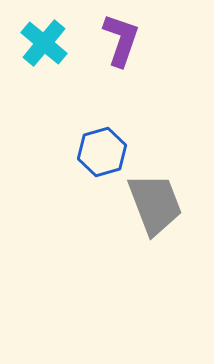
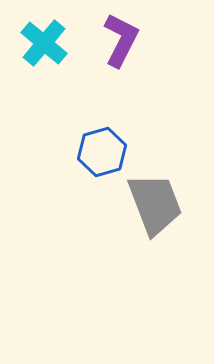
purple L-shape: rotated 8 degrees clockwise
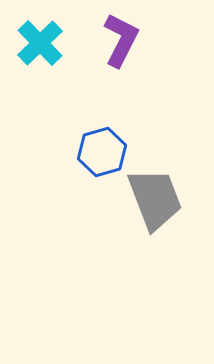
cyan cross: moved 4 px left; rotated 6 degrees clockwise
gray trapezoid: moved 5 px up
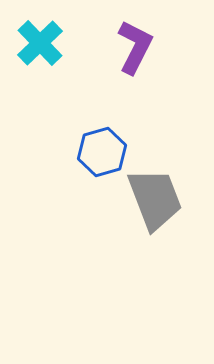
purple L-shape: moved 14 px right, 7 px down
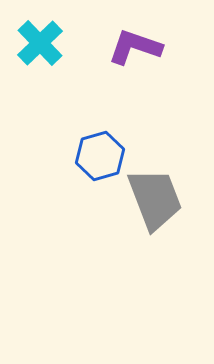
purple L-shape: rotated 98 degrees counterclockwise
blue hexagon: moved 2 px left, 4 px down
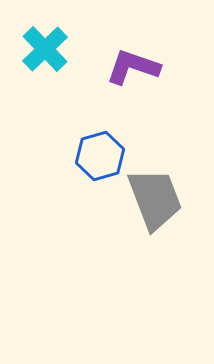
cyan cross: moved 5 px right, 6 px down
purple L-shape: moved 2 px left, 20 px down
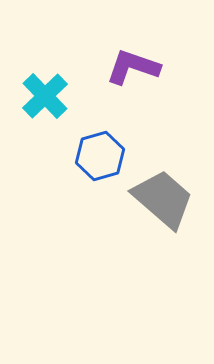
cyan cross: moved 47 px down
gray trapezoid: moved 8 px right; rotated 28 degrees counterclockwise
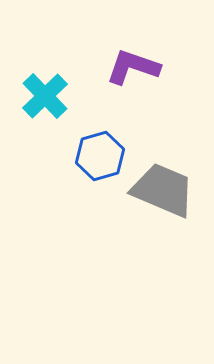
gray trapezoid: moved 9 px up; rotated 18 degrees counterclockwise
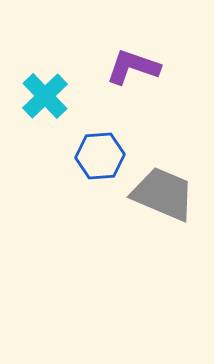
blue hexagon: rotated 12 degrees clockwise
gray trapezoid: moved 4 px down
